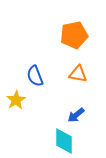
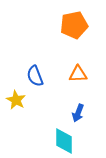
orange pentagon: moved 10 px up
orange triangle: rotated 12 degrees counterclockwise
yellow star: rotated 12 degrees counterclockwise
blue arrow: moved 2 px right, 2 px up; rotated 30 degrees counterclockwise
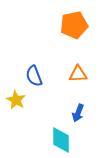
blue semicircle: moved 1 px left
cyan diamond: moved 3 px left, 1 px up
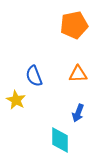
cyan diamond: moved 1 px left
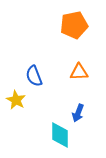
orange triangle: moved 1 px right, 2 px up
cyan diamond: moved 5 px up
